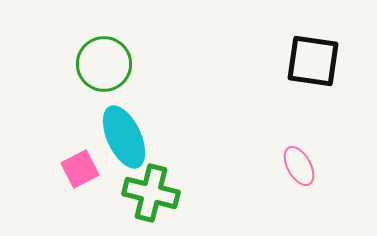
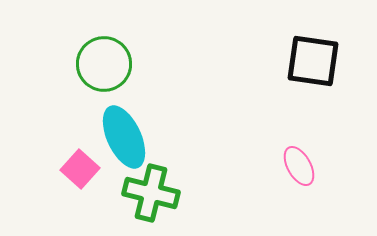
pink square: rotated 21 degrees counterclockwise
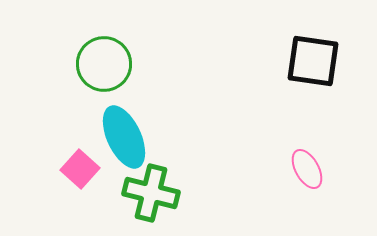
pink ellipse: moved 8 px right, 3 px down
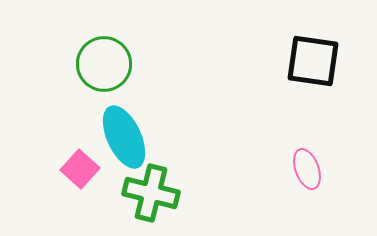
pink ellipse: rotated 9 degrees clockwise
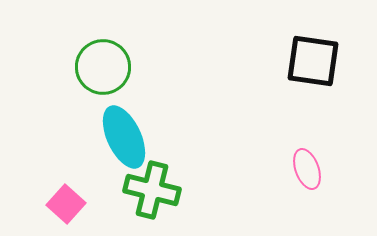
green circle: moved 1 px left, 3 px down
pink square: moved 14 px left, 35 px down
green cross: moved 1 px right, 3 px up
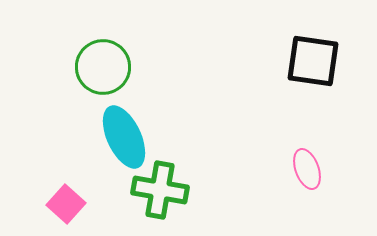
green cross: moved 8 px right; rotated 4 degrees counterclockwise
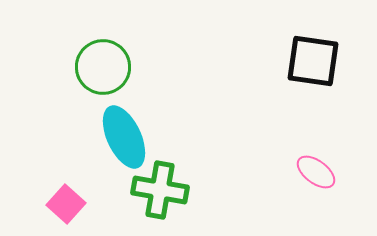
pink ellipse: moved 9 px right, 3 px down; rotated 33 degrees counterclockwise
